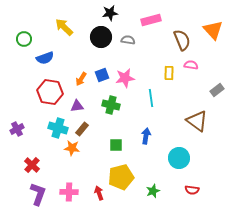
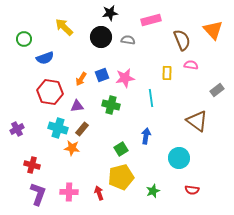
yellow rectangle: moved 2 px left
green square: moved 5 px right, 4 px down; rotated 32 degrees counterclockwise
red cross: rotated 28 degrees counterclockwise
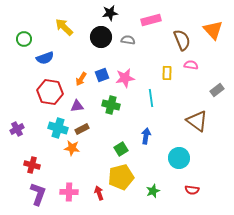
brown rectangle: rotated 24 degrees clockwise
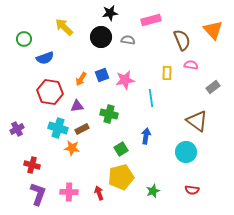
pink star: moved 2 px down
gray rectangle: moved 4 px left, 3 px up
green cross: moved 2 px left, 9 px down
cyan circle: moved 7 px right, 6 px up
